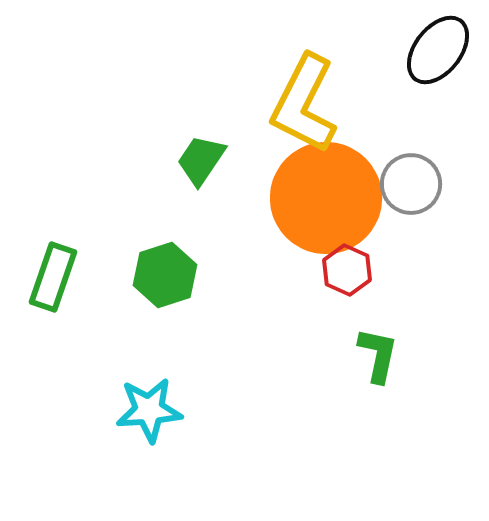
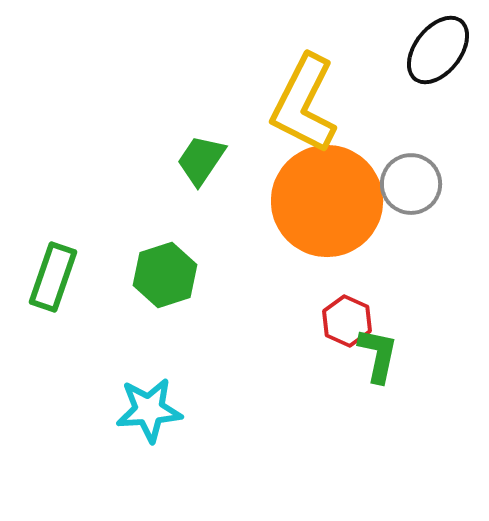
orange circle: moved 1 px right, 3 px down
red hexagon: moved 51 px down
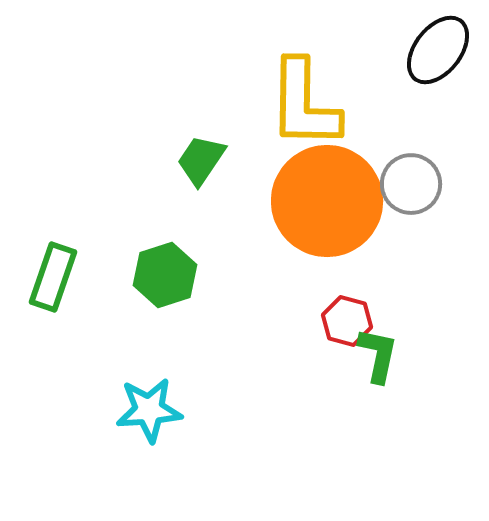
yellow L-shape: rotated 26 degrees counterclockwise
red hexagon: rotated 9 degrees counterclockwise
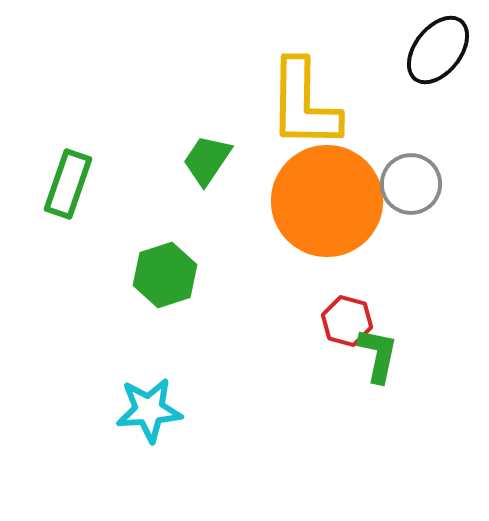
green trapezoid: moved 6 px right
green rectangle: moved 15 px right, 93 px up
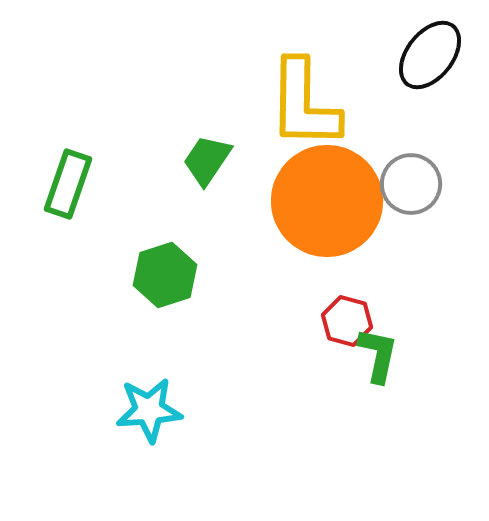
black ellipse: moved 8 px left, 5 px down
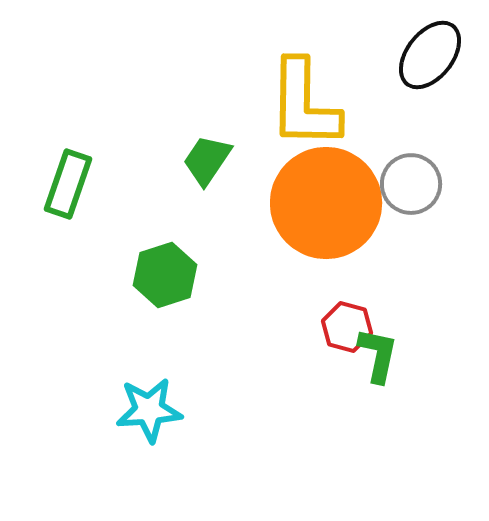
orange circle: moved 1 px left, 2 px down
red hexagon: moved 6 px down
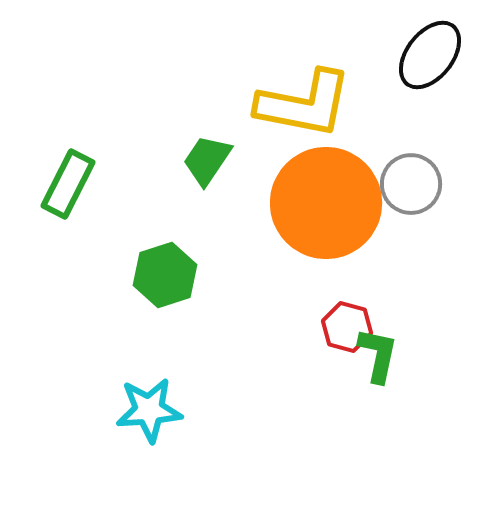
yellow L-shape: rotated 80 degrees counterclockwise
green rectangle: rotated 8 degrees clockwise
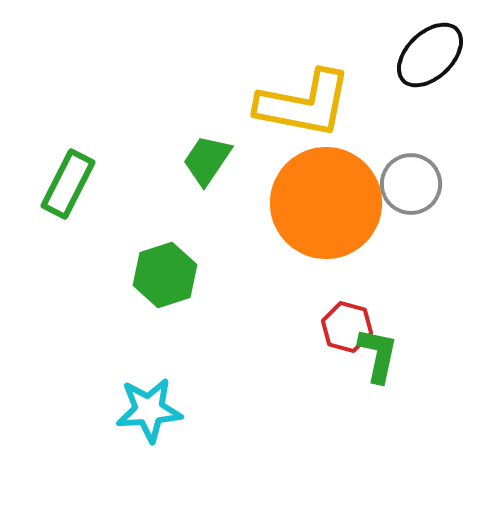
black ellipse: rotated 8 degrees clockwise
